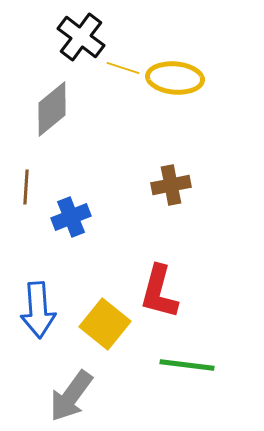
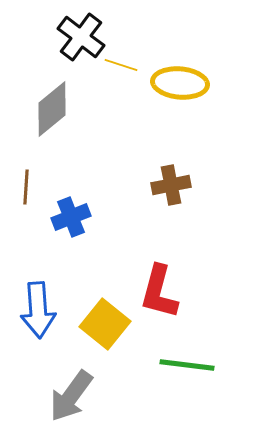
yellow line: moved 2 px left, 3 px up
yellow ellipse: moved 5 px right, 5 px down
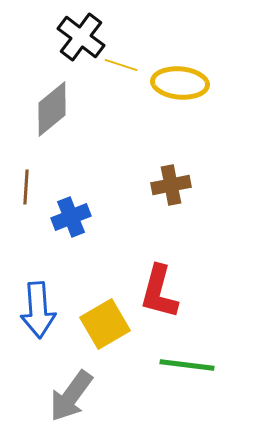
yellow square: rotated 21 degrees clockwise
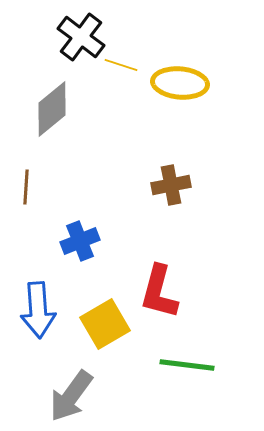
blue cross: moved 9 px right, 24 px down
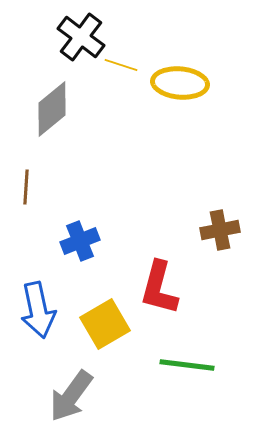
brown cross: moved 49 px right, 45 px down
red L-shape: moved 4 px up
blue arrow: rotated 8 degrees counterclockwise
